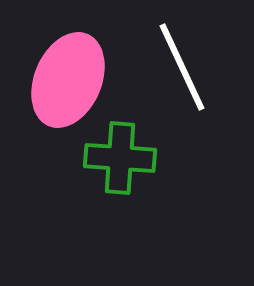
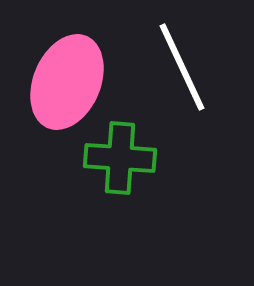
pink ellipse: moved 1 px left, 2 px down
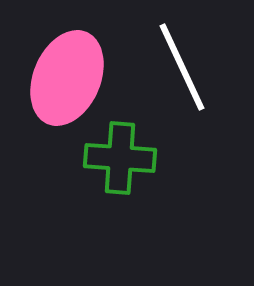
pink ellipse: moved 4 px up
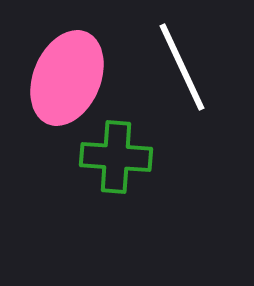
green cross: moved 4 px left, 1 px up
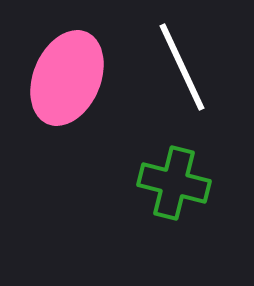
green cross: moved 58 px right, 26 px down; rotated 10 degrees clockwise
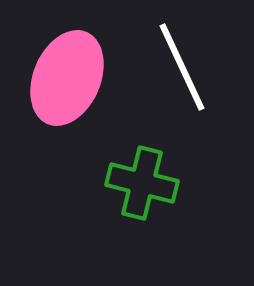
green cross: moved 32 px left
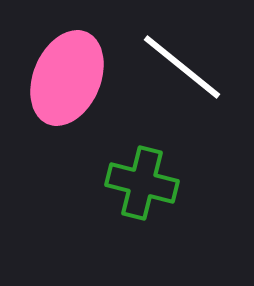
white line: rotated 26 degrees counterclockwise
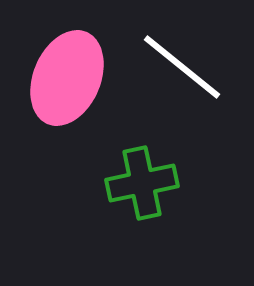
green cross: rotated 26 degrees counterclockwise
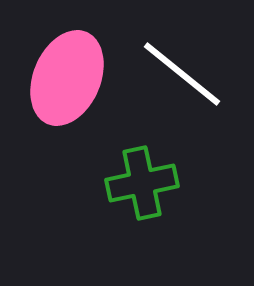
white line: moved 7 px down
